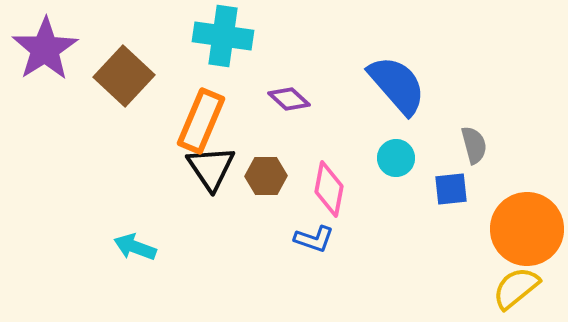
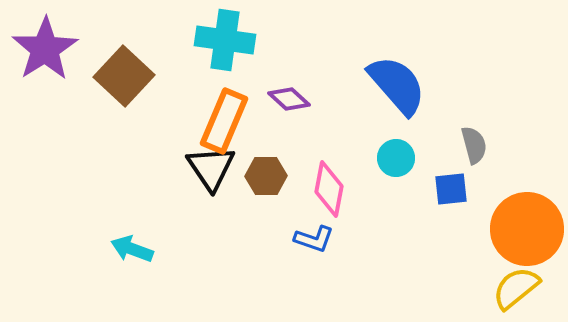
cyan cross: moved 2 px right, 4 px down
orange rectangle: moved 23 px right
cyan arrow: moved 3 px left, 2 px down
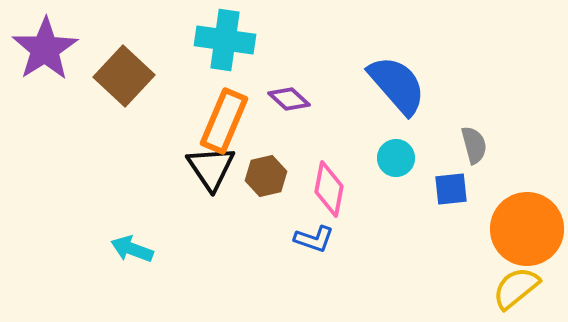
brown hexagon: rotated 12 degrees counterclockwise
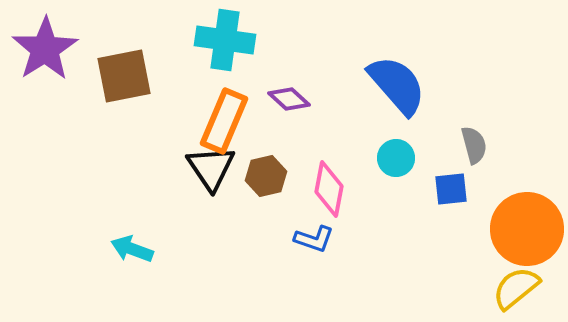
brown square: rotated 36 degrees clockwise
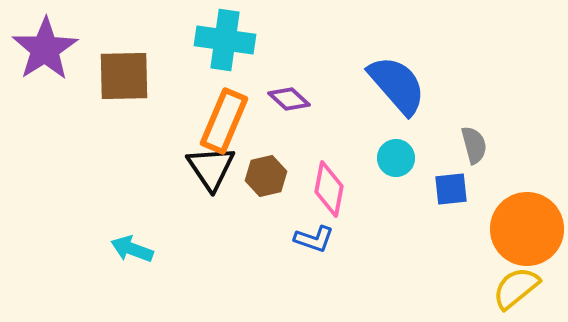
brown square: rotated 10 degrees clockwise
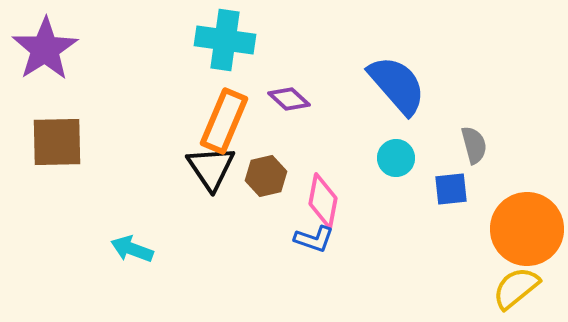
brown square: moved 67 px left, 66 px down
pink diamond: moved 6 px left, 12 px down
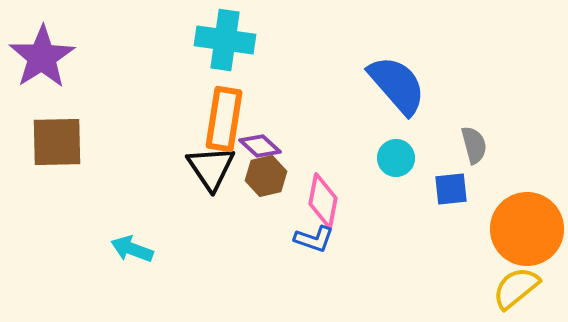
purple star: moved 3 px left, 8 px down
purple diamond: moved 29 px left, 47 px down
orange rectangle: moved 2 px up; rotated 14 degrees counterclockwise
